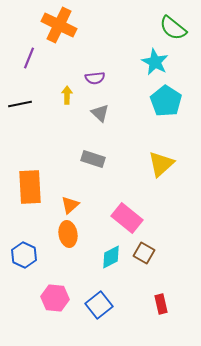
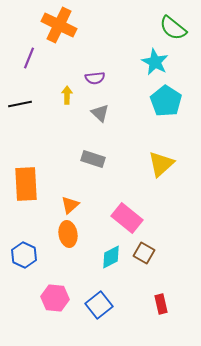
orange rectangle: moved 4 px left, 3 px up
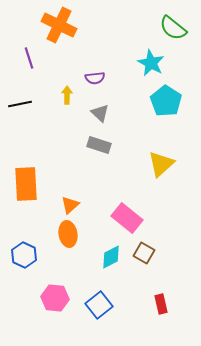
purple line: rotated 40 degrees counterclockwise
cyan star: moved 4 px left, 1 px down
gray rectangle: moved 6 px right, 14 px up
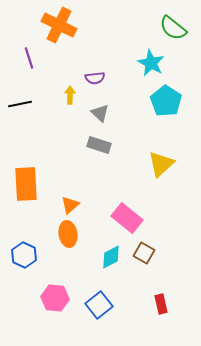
yellow arrow: moved 3 px right
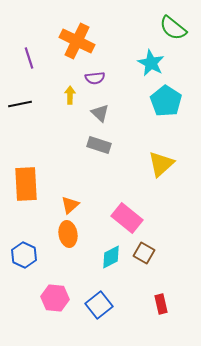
orange cross: moved 18 px right, 16 px down
